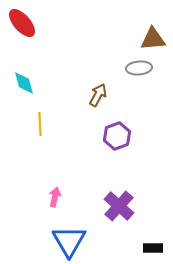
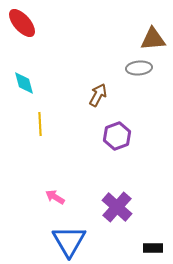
pink arrow: rotated 72 degrees counterclockwise
purple cross: moved 2 px left, 1 px down
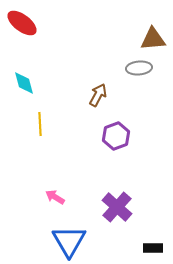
red ellipse: rotated 12 degrees counterclockwise
purple hexagon: moved 1 px left
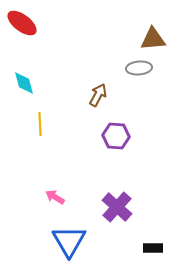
purple hexagon: rotated 24 degrees clockwise
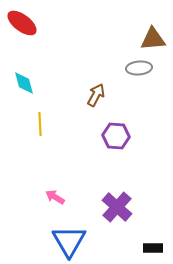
brown arrow: moved 2 px left
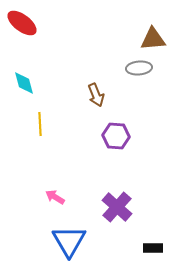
brown arrow: rotated 130 degrees clockwise
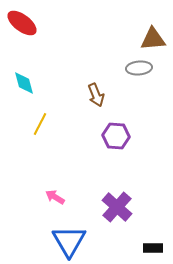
yellow line: rotated 30 degrees clockwise
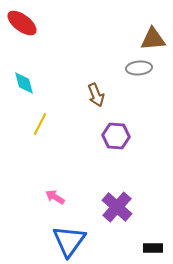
blue triangle: rotated 6 degrees clockwise
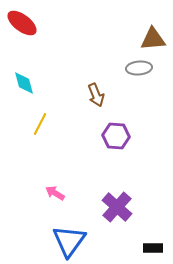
pink arrow: moved 4 px up
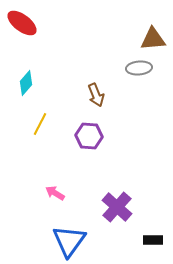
cyan diamond: moved 2 px right; rotated 55 degrees clockwise
purple hexagon: moved 27 px left
black rectangle: moved 8 px up
